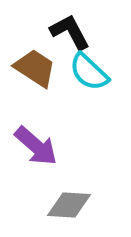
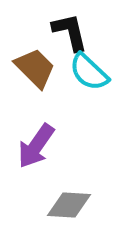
black L-shape: rotated 15 degrees clockwise
brown trapezoid: rotated 12 degrees clockwise
purple arrow: rotated 84 degrees clockwise
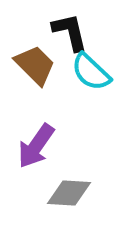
brown trapezoid: moved 3 px up
cyan semicircle: moved 2 px right
gray diamond: moved 12 px up
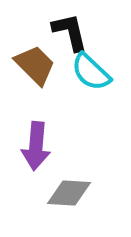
purple arrow: rotated 30 degrees counterclockwise
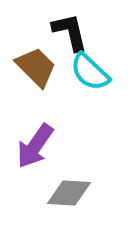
brown trapezoid: moved 1 px right, 2 px down
cyan semicircle: moved 1 px left
purple arrow: moved 1 px left; rotated 30 degrees clockwise
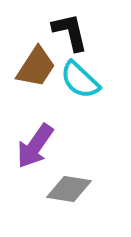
brown trapezoid: rotated 78 degrees clockwise
cyan semicircle: moved 10 px left, 8 px down
gray diamond: moved 4 px up; rotated 6 degrees clockwise
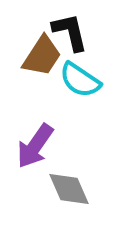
brown trapezoid: moved 6 px right, 11 px up
cyan semicircle: rotated 9 degrees counterclockwise
gray diamond: rotated 57 degrees clockwise
